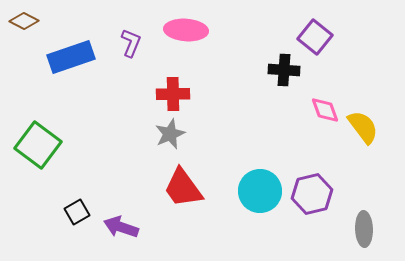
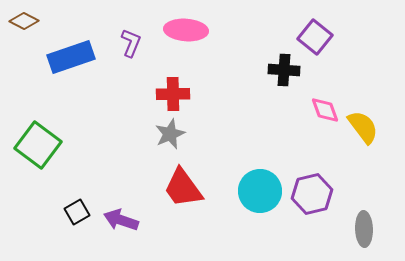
purple arrow: moved 7 px up
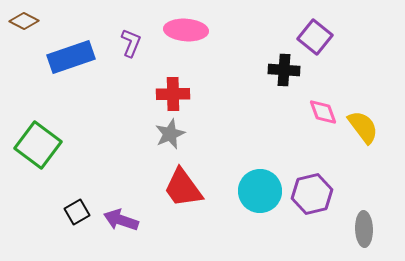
pink diamond: moved 2 px left, 2 px down
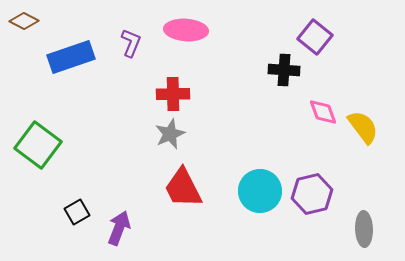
red trapezoid: rotated 9 degrees clockwise
purple arrow: moved 2 px left, 8 px down; rotated 92 degrees clockwise
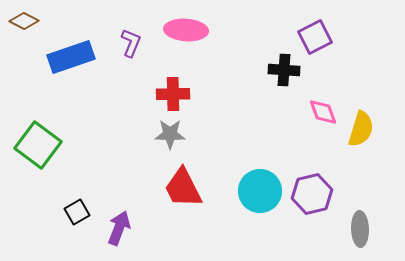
purple square: rotated 24 degrees clockwise
yellow semicircle: moved 2 px left, 2 px down; rotated 54 degrees clockwise
gray star: rotated 24 degrees clockwise
gray ellipse: moved 4 px left
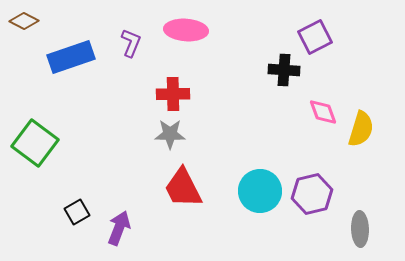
green square: moved 3 px left, 2 px up
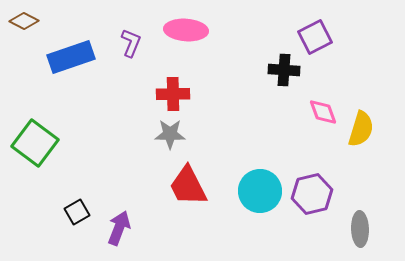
red trapezoid: moved 5 px right, 2 px up
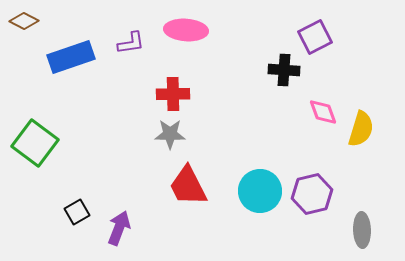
purple L-shape: rotated 60 degrees clockwise
gray ellipse: moved 2 px right, 1 px down
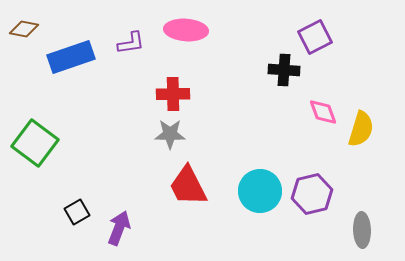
brown diamond: moved 8 px down; rotated 16 degrees counterclockwise
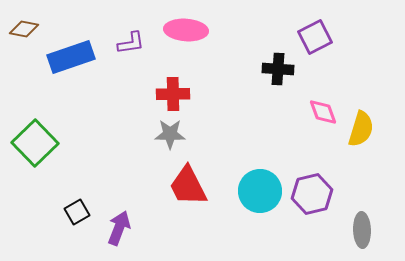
black cross: moved 6 px left, 1 px up
green square: rotated 9 degrees clockwise
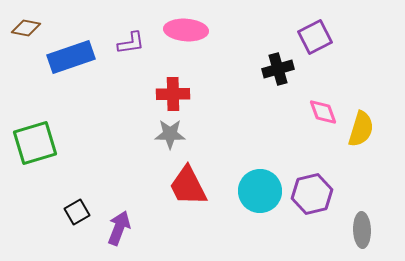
brown diamond: moved 2 px right, 1 px up
black cross: rotated 20 degrees counterclockwise
green square: rotated 27 degrees clockwise
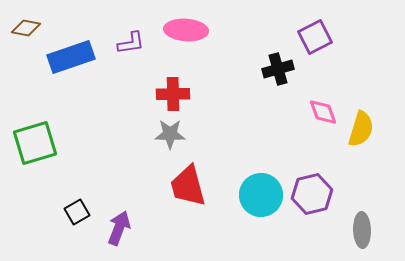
red trapezoid: rotated 12 degrees clockwise
cyan circle: moved 1 px right, 4 px down
